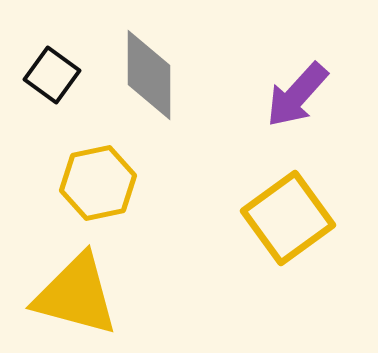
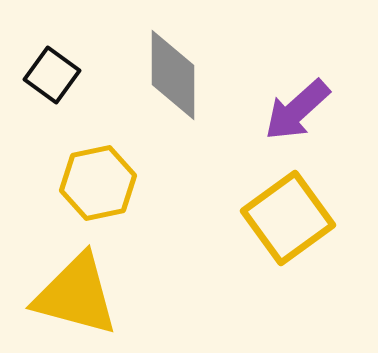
gray diamond: moved 24 px right
purple arrow: moved 15 px down; rotated 6 degrees clockwise
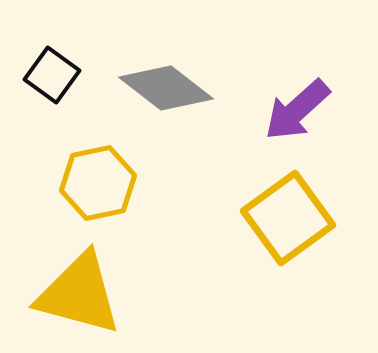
gray diamond: moved 7 px left, 13 px down; rotated 52 degrees counterclockwise
yellow triangle: moved 3 px right, 1 px up
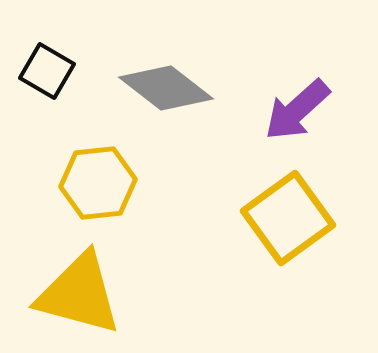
black square: moved 5 px left, 4 px up; rotated 6 degrees counterclockwise
yellow hexagon: rotated 6 degrees clockwise
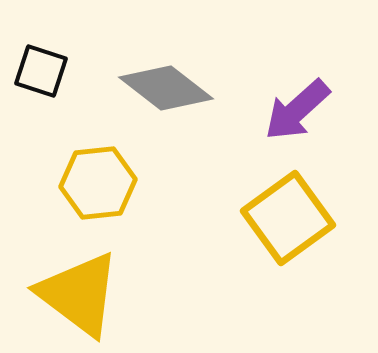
black square: moved 6 px left; rotated 12 degrees counterclockwise
yellow triangle: rotated 22 degrees clockwise
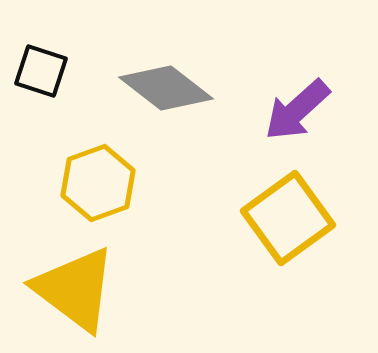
yellow hexagon: rotated 14 degrees counterclockwise
yellow triangle: moved 4 px left, 5 px up
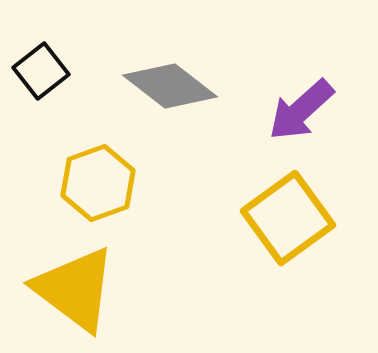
black square: rotated 34 degrees clockwise
gray diamond: moved 4 px right, 2 px up
purple arrow: moved 4 px right
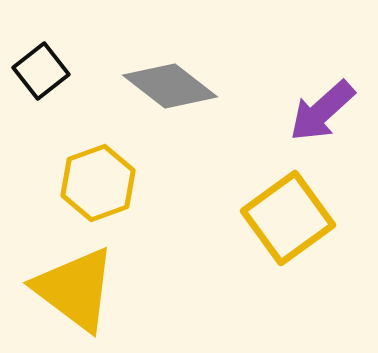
purple arrow: moved 21 px right, 1 px down
